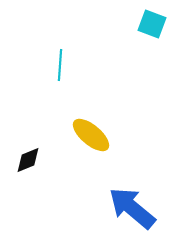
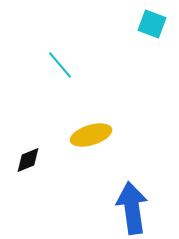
cyan line: rotated 44 degrees counterclockwise
yellow ellipse: rotated 57 degrees counterclockwise
blue arrow: rotated 42 degrees clockwise
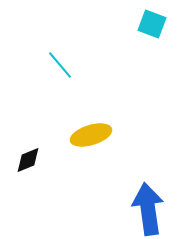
blue arrow: moved 16 px right, 1 px down
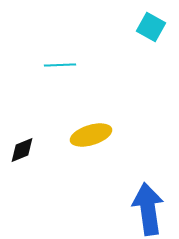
cyan square: moved 1 px left, 3 px down; rotated 8 degrees clockwise
cyan line: rotated 52 degrees counterclockwise
black diamond: moved 6 px left, 10 px up
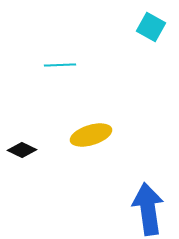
black diamond: rotated 48 degrees clockwise
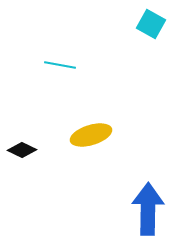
cyan square: moved 3 px up
cyan line: rotated 12 degrees clockwise
blue arrow: rotated 9 degrees clockwise
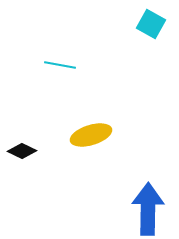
black diamond: moved 1 px down
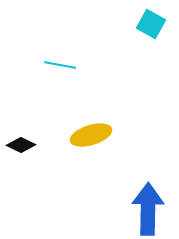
black diamond: moved 1 px left, 6 px up
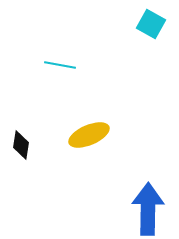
yellow ellipse: moved 2 px left; rotated 6 degrees counterclockwise
black diamond: rotated 72 degrees clockwise
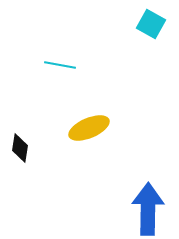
yellow ellipse: moved 7 px up
black diamond: moved 1 px left, 3 px down
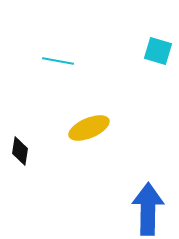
cyan square: moved 7 px right, 27 px down; rotated 12 degrees counterclockwise
cyan line: moved 2 px left, 4 px up
black diamond: moved 3 px down
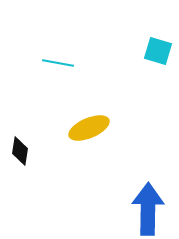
cyan line: moved 2 px down
